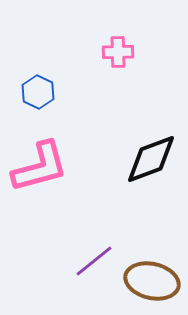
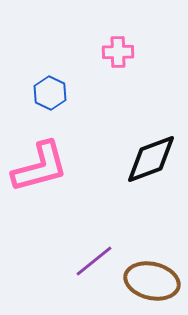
blue hexagon: moved 12 px right, 1 px down
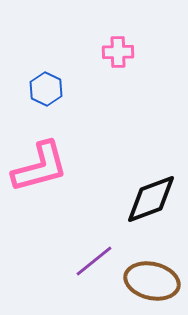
blue hexagon: moved 4 px left, 4 px up
black diamond: moved 40 px down
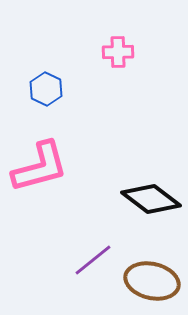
black diamond: rotated 58 degrees clockwise
purple line: moved 1 px left, 1 px up
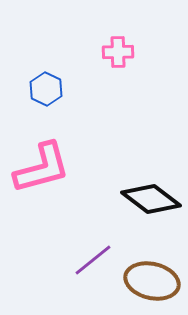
pink L-shape: moved 2 px right, 1 px down
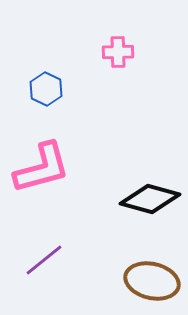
black diamond: moved 1 px left; rotated 22 degrees counterclockwise
purple line: moved 49 px left
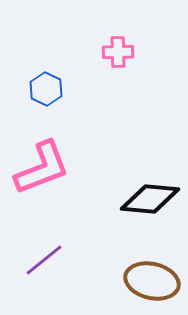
pink L-shape: rotated 6 degrees counterclockwise
black diamond: rotated 10 degrees counterclockwise
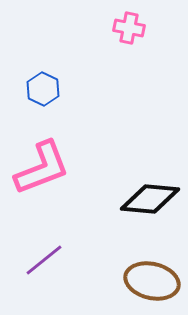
pink cross: moved 11 px right, 24 px up; rotated 12 degrees clockwise
blue hexagon: moved 3 px left
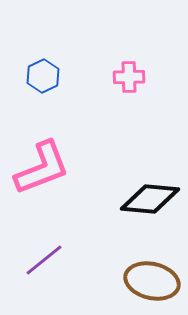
pink cross: moved 49 px down; rotated 12 degrees counterclockwise
blue hexagon: moved 13 px up; rotated 8 degrees clockwise
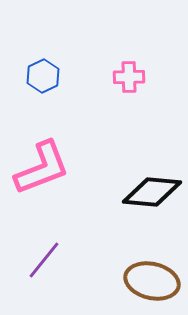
black diamond: moved 2 px right, 7 px up
purple line: rotated 12 degrees counterclockwise
